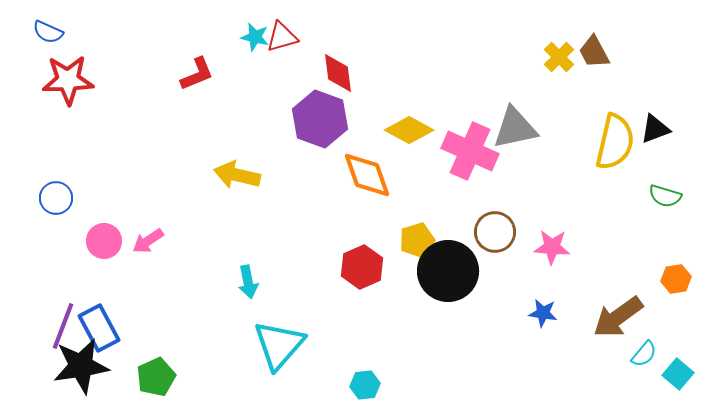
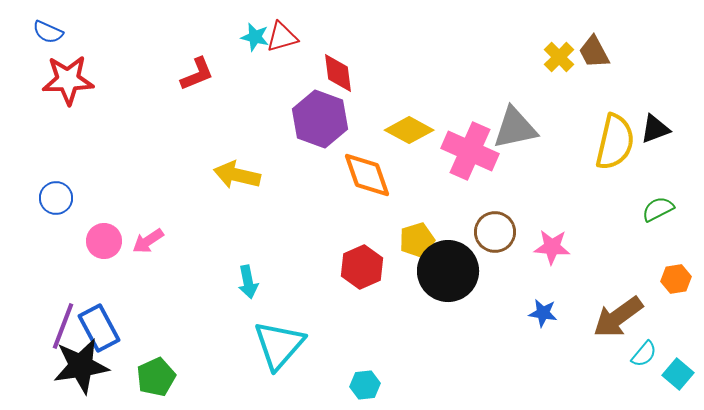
green semicircle: moved 7 px left, 13 px down; rotated 136 degrees clockwise
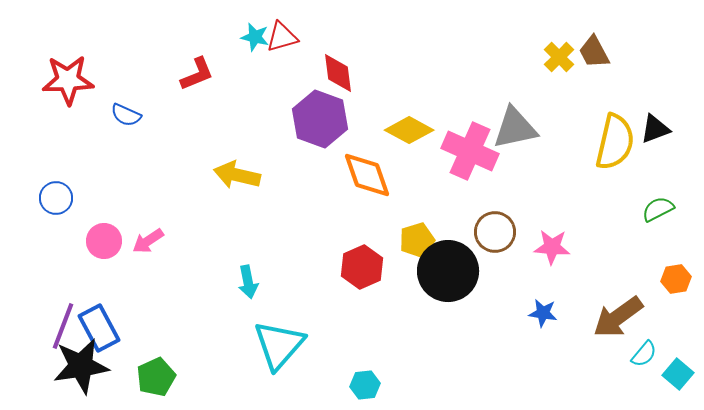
blue semicircle: moved 78 px right, 83 px down
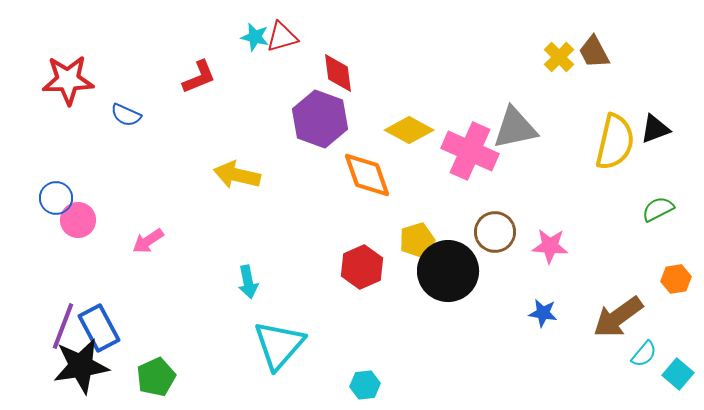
red L-shape: moved 2 px right, 3 px down
pink circle: moved 26 px left, 21 px up
pink star: moved 2 px left, 1 px up
